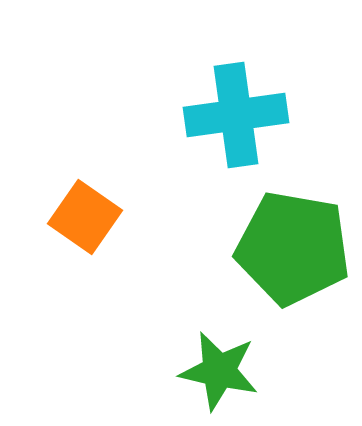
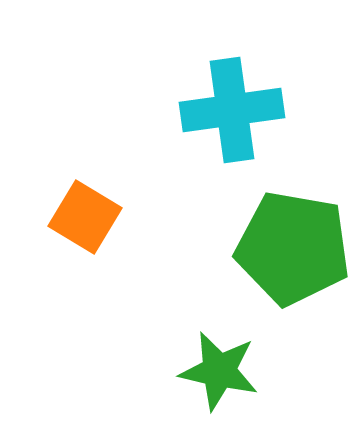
cyan cross: moved 4 px left, 5 px up
orange square: rotated 4 degrees counterclockwise
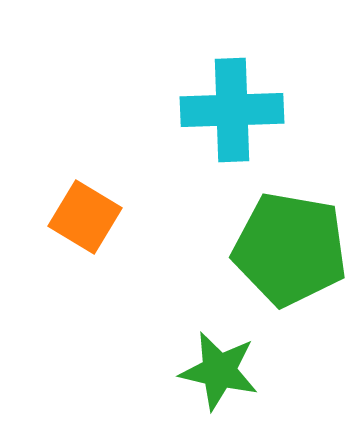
cyan cross: rotated 6 degrees clockwise
green pentagon: moved 3 px left, 1 px down
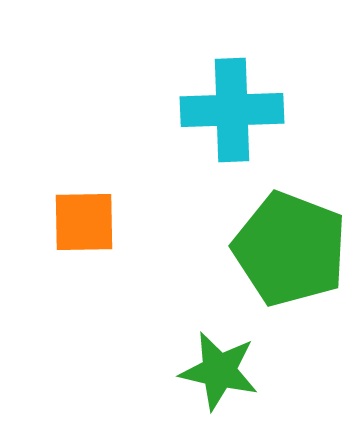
orange square: moved 1 px left, 5 px down; rotated 32 degrees counterclockwise
green pentagon: rotated 11 degrees clockwise
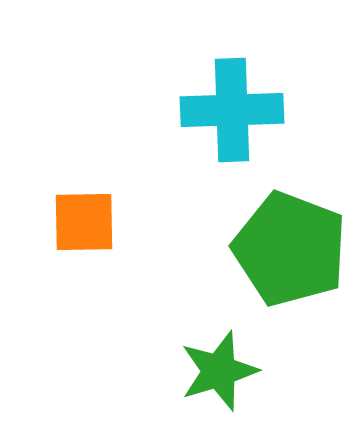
green star: rotated 30 degrees counterclockwise
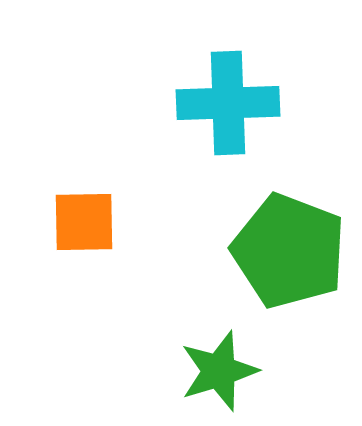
cyan cross: moved 4 px left, 7 px up
green pentagon: moved 1 px left, 2 px down
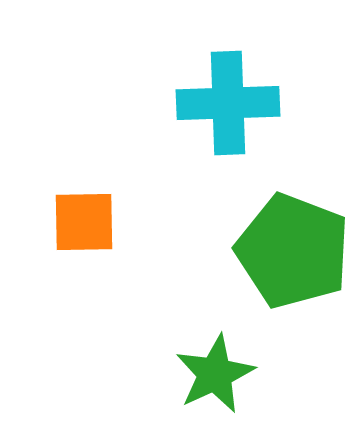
green pentagon: moved 4 px right
green star: moved 4 px left, 3 px down; rotated 8 degrees counterclockwise
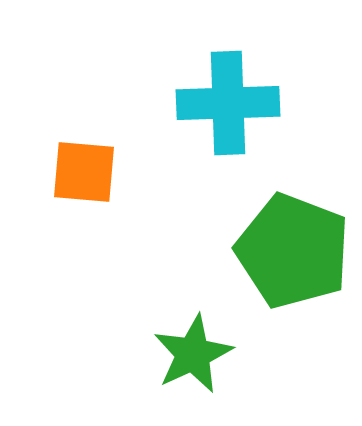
orange square: moved 50 px up; rotated 6 degrees clockwise
green star: moved 22 px left, 20 px up
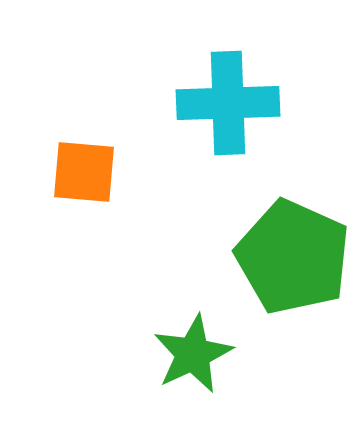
green pentagon: moved 6 px down; rotated 3 degrees clockwise
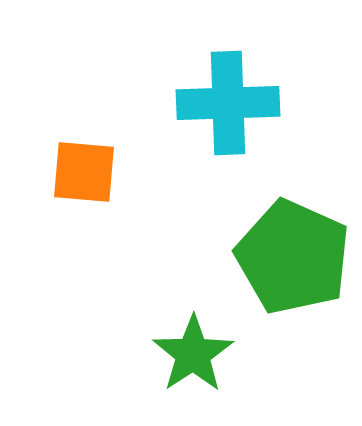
green star: rotated 8 degrees counterclockwise
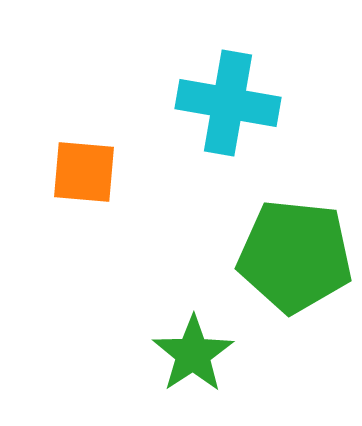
cyan cross: rotated 12 degrees clockwise
green pentagon: moved 2 px right, 1 px up; rotated 18 degrees counterclockwise
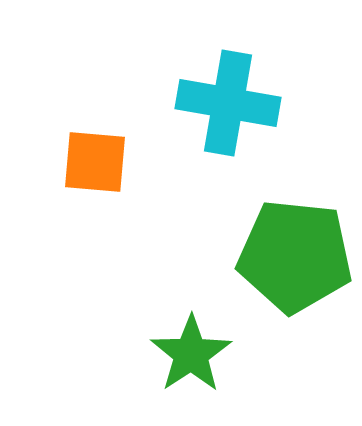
orange square: moved 11 px right, 10 px up
green star: moved 2 px left
